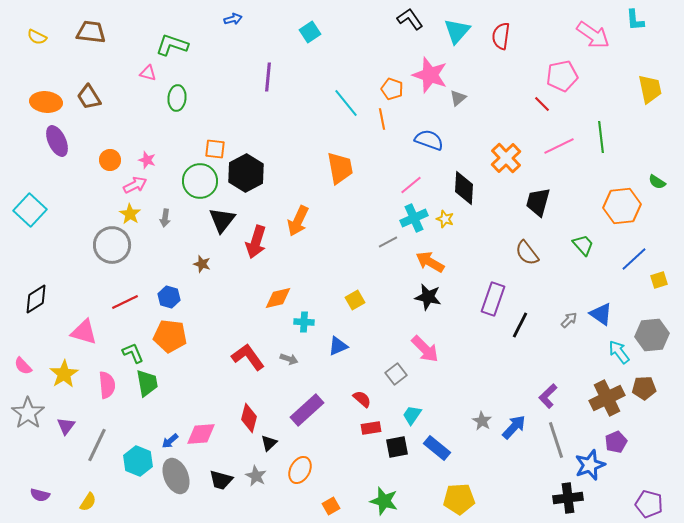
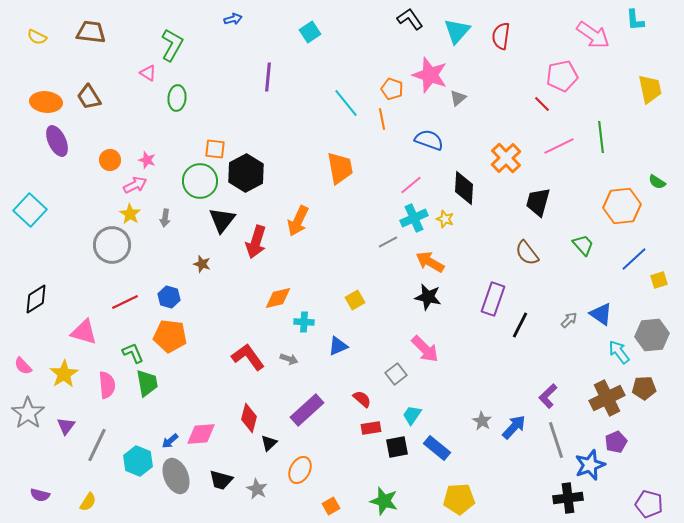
green L-shape at (172, 45): rotated 100 degrees clockwise
pink triangle at (148, 73): rotated 18 degrees clockwise
gray star at (256, 476): moved 1 px right, 13 px down
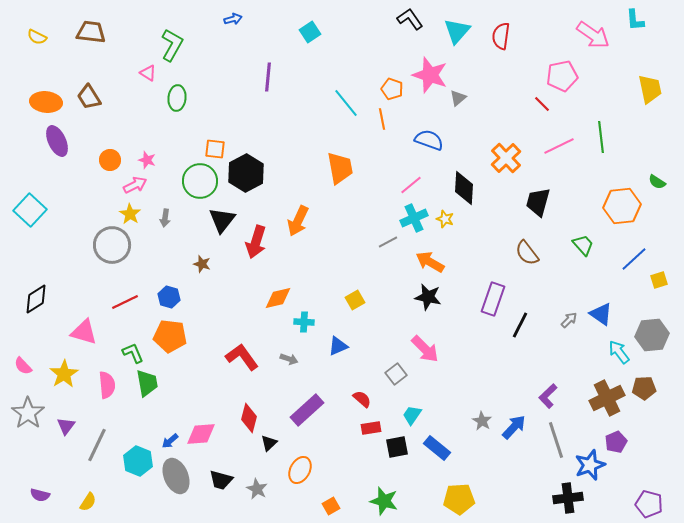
red L-shape at (248, 357): moved 6 px left
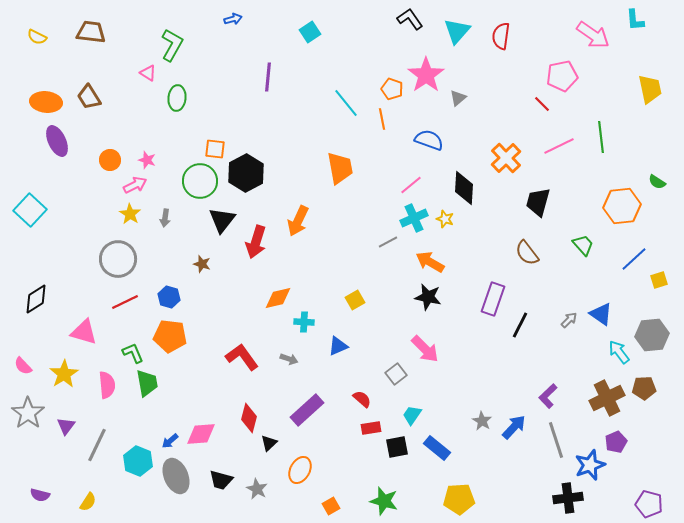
pink star at (430, 75): moved 4 px left; rotated 18 degrees clockwise
gray circle at (112, 245): moved 6 px right, 14 px down
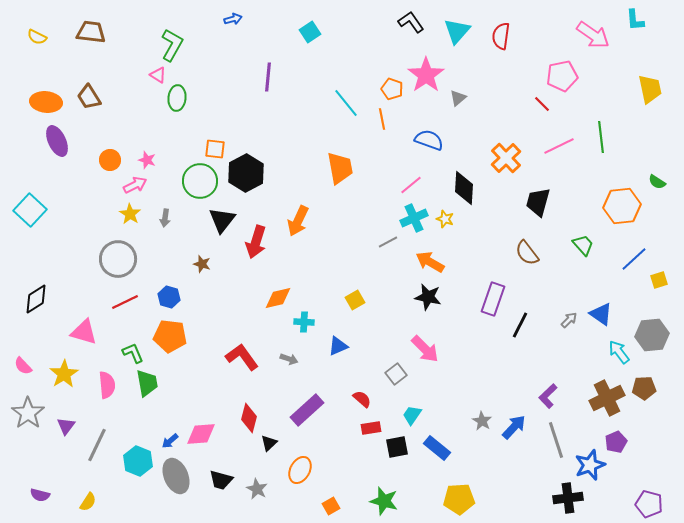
black L-shape at (410, 19): moved 1 px right, 3 px down
pink triangle at (148, 73): moved 10 px right, 2 px down
